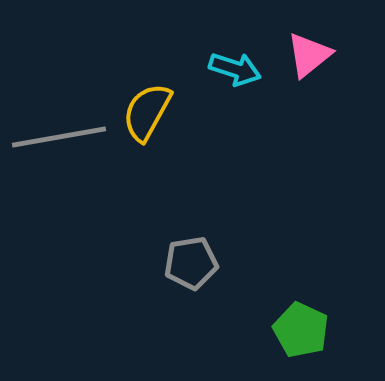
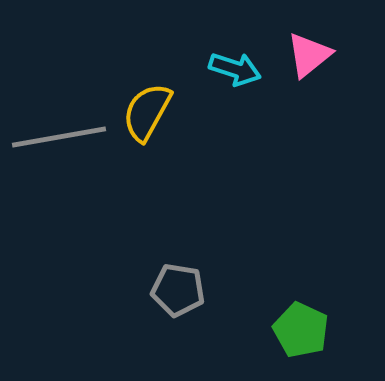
gray pentagon: moved 13 px left, 27 px down; rotated 18 degrees clockwise
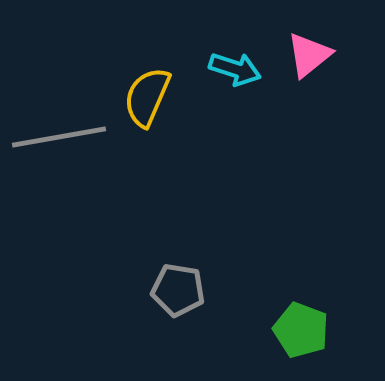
yellow semicircle: moved 15 px up; rotated 6 degrees counterclockwise
green pentagon: rotated 4 degrees counterclockwise
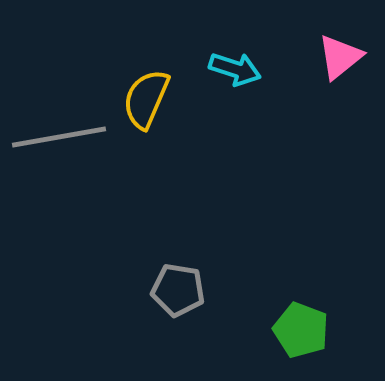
pink triangle: moved 31 px right, 2 px down
yellow semicircle: moved 1 px left, 2 px down
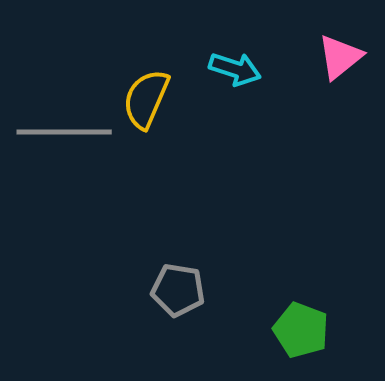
gray line: moved 5 px right, 5 px up; rotated 10 degrees clockwise
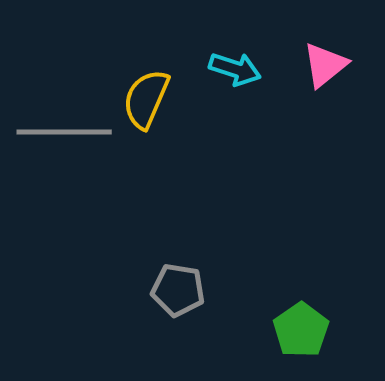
pink triangle: moved 15 px left, 8 px down
green pentagon: rotated 16 degrees clockwise
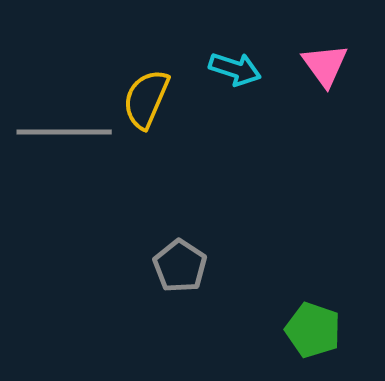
pink triangle: rotated 27 degrees counterclockwise
gray pentagon: moved 2 px right, 24 px up; rotated 24 degrees clockwise
green pentagon: moved 12 px right; rotated 18 degrees counterclockwise
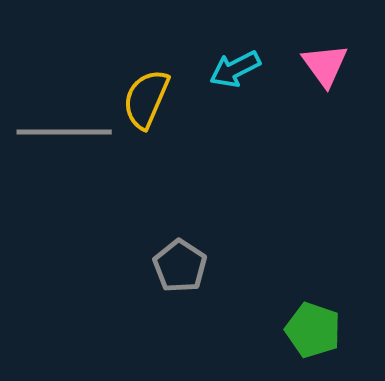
cyan arrow: rotated 135 degrees clockwise
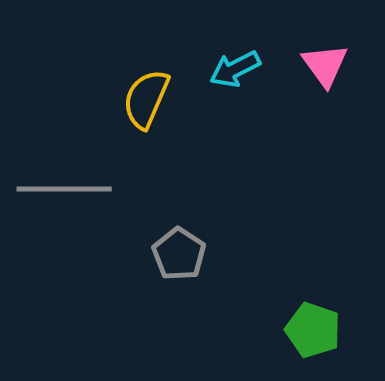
gray line: moved 57 px down
gray pentagon: moved 1 px left, 12 px up
